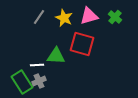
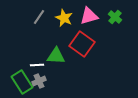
red square: rotated 20 degrees clockwise
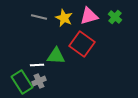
gray line: rotated 70 degrees clockwise
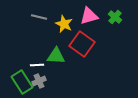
yellow star: moved 6 px down
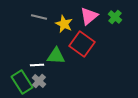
pink triangle: rotated 24 degrees counterclockwise
gray cross: rotated 24 degrees counterclockwise
